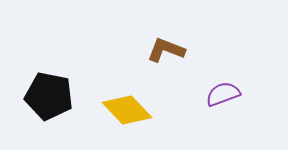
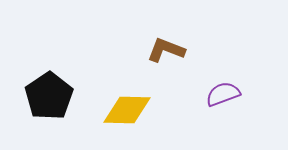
black pentagon: rotated 27 degrees clockwise
yellow diamond: rotated 45 degrees counterclockwise
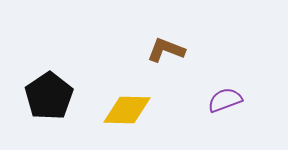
purple semicircle: moved 2 px right, 6 px down
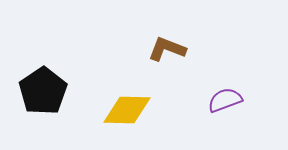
brown L-shape: moved 1 px right, 1 px up
black pentagon: moved 6 px left, 5 px up
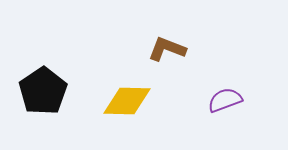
yellow diamond: moved 9 px up
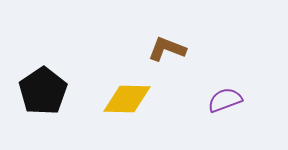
yellow diamond: moved 2 px up
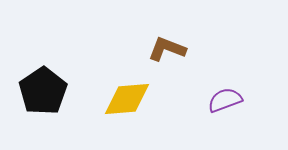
yellow diamond: rotated 6 degrees counterclockwise
